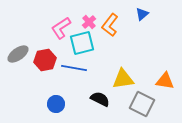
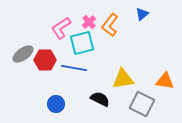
gray ellipse: moved 5 px right
red hexagon: rotated 10 degrees clockwise
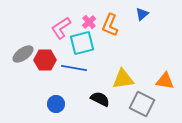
orange L-shape: rotated 15 degrees counterclockwise
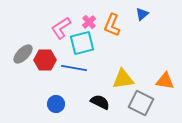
orange L-shape: moved 2 px right
gray ellipse: rotated 10 degrees counterclockwise
black semicircle: moved 3 px down
gray square: moved 1 px left, 1 px up
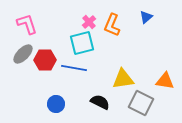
blue triangle: moved 4 px right, 3 px down
pink L-shape: moved 34 px left, 4 px up; rotated 105 degrees clockwise
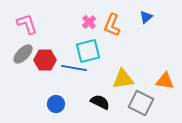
cyan square: moved 6 px right, 8 px down
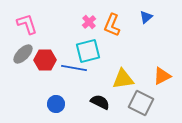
orange triangle: moved 3 px left, 5 px up; rotated 36 degrees counterclockwise
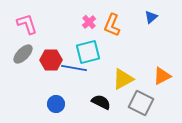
blue triangle: moved 5 px right
cyan square: moved 1 px down
red hexagon: moved 6 px right
yellow triangle: rotated 20 degrees counterclockwise
black semicircle: moved 1 px right
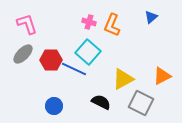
pink cross: rotated 32 degrees counterclockwise
cyan square: rotated 35 degrees counterclockwise
blue line: moved 1 px down; rotated 15 degrees clockwise
blue circle: moved 2 px left, 2 px down
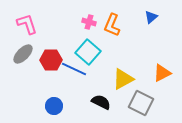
orange triangle: moved 3 px up
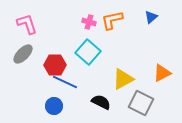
orange L-shape: moved 5 px up; rotated 55 degrees clockwise
red hexagon: moved 4 px right, 5 px down
blue line: moved 9 px left, 13 px down
